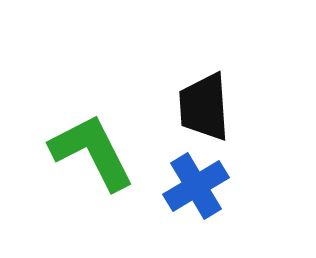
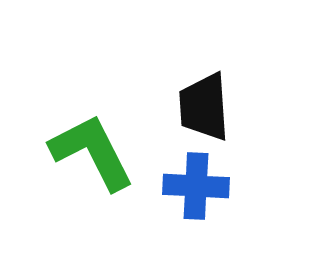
blue cross: rotated 34 degrees clockwise
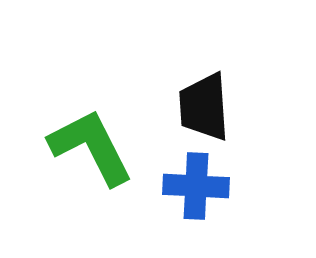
green L-shape: moved 1 px left, 5 px up
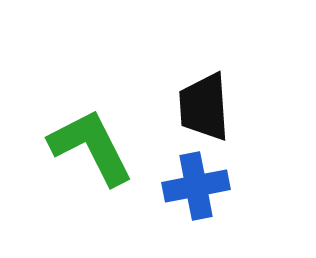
blue cross: rotated 14 degrees counterclockwise
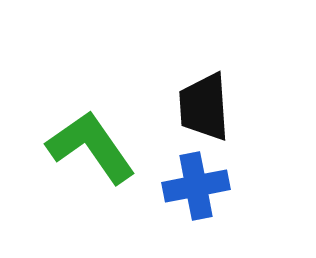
green L-shape: rotated 8 degrees counterclockwise
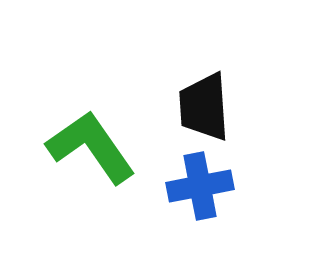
blue cross: moved 4 px right
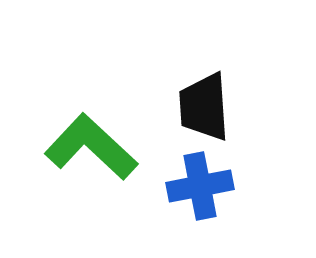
green L-shape: rotated 12 degrees counterclockwise
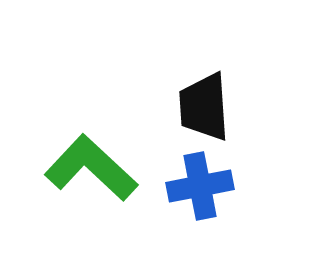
green L-shape: moved 21 px down
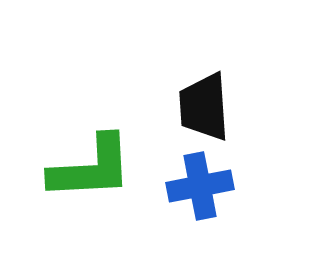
green L-shape: rotated 134 degrees clockwise
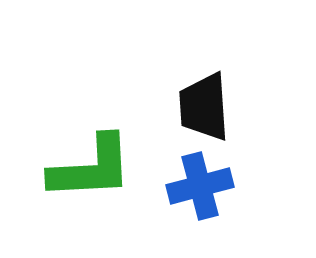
blue cross: rotated 4 degrees counterclockwise
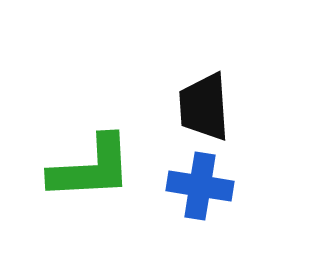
blue cross: rotated 24 degrees clockwise
